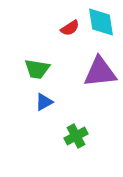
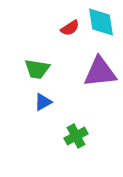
blue triangle: moved 1 px left
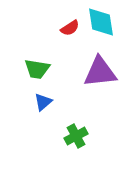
blue triangle: rotated 12 degrees counterclockwise
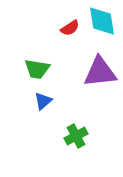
cyan diamond: moved 1 px right, 1 px up
blue triangle: moved 1 px up
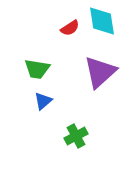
purple triangle: rotated 36 degrees counterclockwise
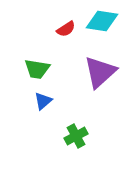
cyan diamond: rotated 72 degrees counterclockwise
red semicircle: moved 4 px left, 1 px down
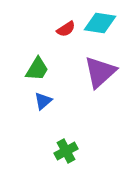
cyan diamond: moved 2 px left, 2 px down
green trapezoid: rotated 68 degrees counterclockwise
green cross: moved 10 px left, 15 px down
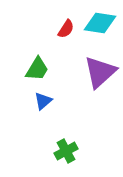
red semicircle: rotated 24 degrees counterclockwise
